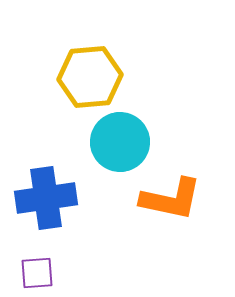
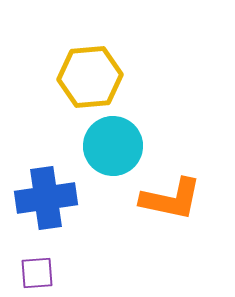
cyan circle: moved 7 px left, 4 px down
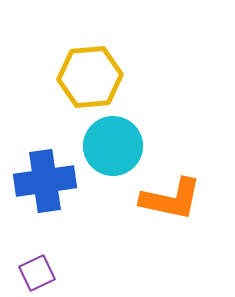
blue cross: moved 1 px left, 17 px up
purple square: rotated 21 degrees counterclockwise
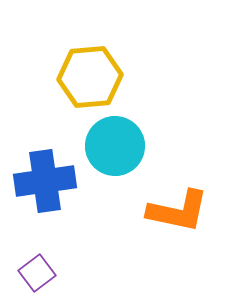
cyan circle: moved 2 px right
orange L-shape: moved 7 px right, 12 px down
purple square: rotated 12 degrees counterclockwise
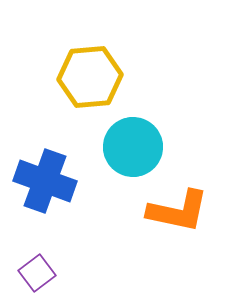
cyan circle: moved 18 px right, 1 px down
blue cross: rotated 28 degrees clockwise
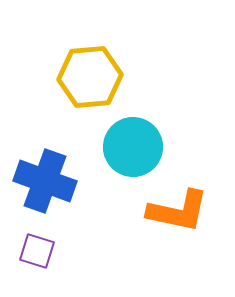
purple square: moved 22 px up; rotated 36 degrees counterclockwise
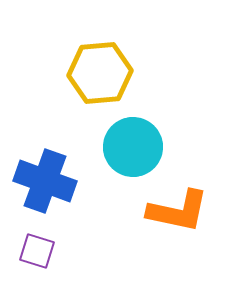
yellow hexagon: moved 10 px right, 4 px up
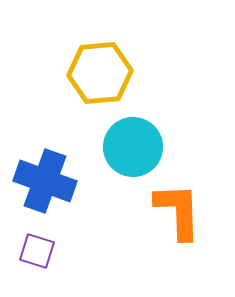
orange L-shape: rotated 104 degrees counterclockwise
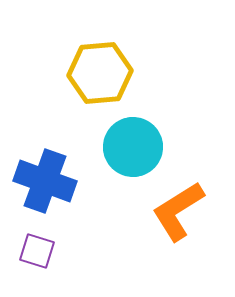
orange L-shape: rotated 120 degrees counterclockwise
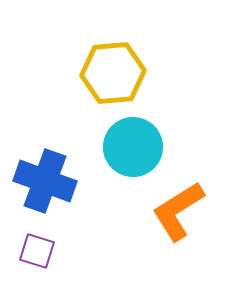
yellow hexagon: moved 13 px right
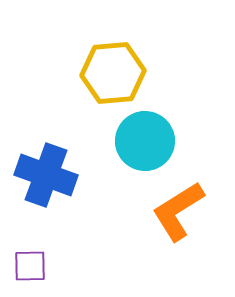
cyan circle: moved 12 px right, 6 px up
blue cross: moved 1 px right, 6 px up
purple square: moved 7 px left, 15 px down; rotated 18 degrees counterclockwise
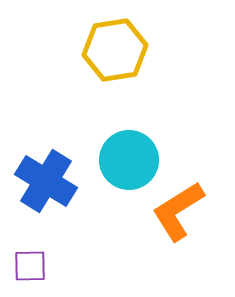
yellow hexagon: moved 2 px right, 23 px up; rotated 4 degrees counterclockwise
cyan circle: moved 16 px left, 19 px down
blue cross: moved 6 px down; rotated 12 degrees clockwise
